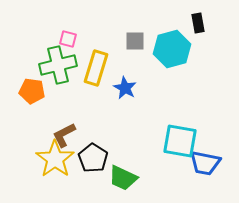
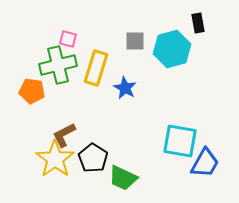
blue trapezoid: rotated 72 degrees counterclockwise
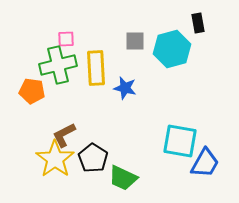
pink square: moved 2 px left; rotated 18 degrees counterclockwise
yellow rectangle: rotated 20 degrees counterclockwise
blue star: rotated 15 degrees counterclockwise
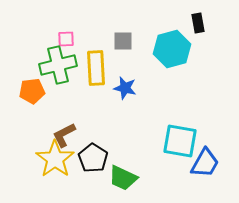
gray square: moved 12 px left
orange pentagon: rotated 15 degrees counterclockwise
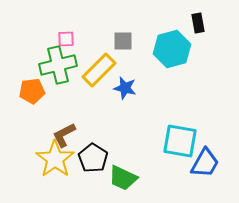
yellow rectangle: moved 3 px right, 2 px down; rotated 48 degrees clockwise
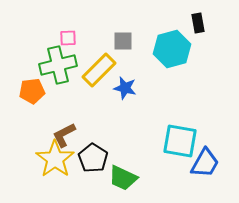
pink square: moved 2 px right, 1 px up
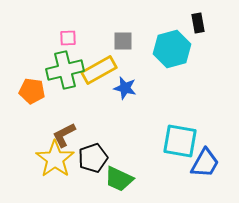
green cross: moved 7 px right, 5 px down
yellow rectangle: rotated 16 degrees clockwise
orange pentagon: rotated 15 degrees clockwise
black pentagon: rotated 20 degrees clockwise
green trapezoid: moved 4 px left, 1 px down
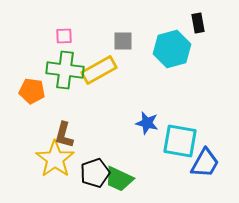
pink square: moved 4 px left, 2 px up
green cross: rotated 21 degrees clockwise
blue star: moved 22 px right, 35 px down
brown L-shape: rotated 48 degrees counterclockwise
black pentagon: moved 2 px right, 15 px down
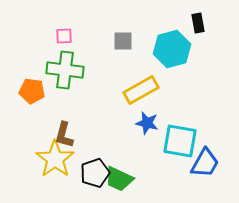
yellow rectangle: moved 42 px right, 20 px down
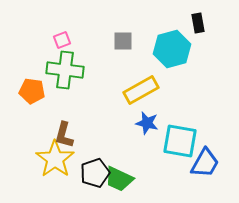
pink square: moved 2 px left, 4 px down; rotated 18 degrees counterclockwise
